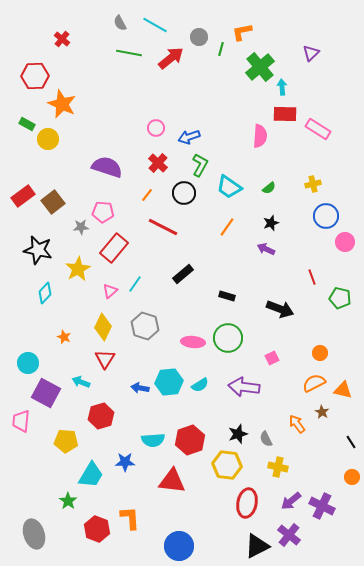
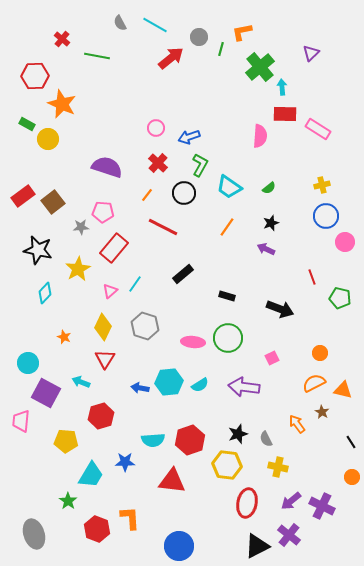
green line at (129, 53): moved 32 px left, 3 px down
yellow cross at (313, 184): moved 9 px right, 1 px down
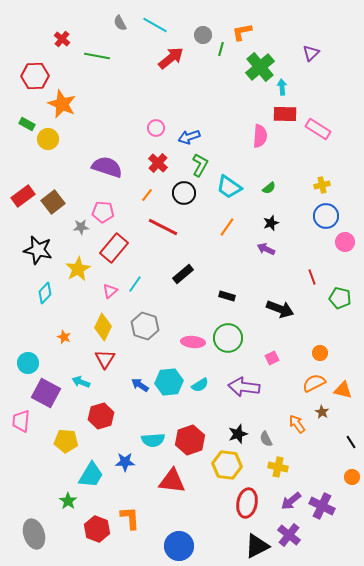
gray circle at (199, 37): moved 4 px right, 2 px up
blue arrow at (140, 388): moved 3 px up; rotated 24 degrees clockwise
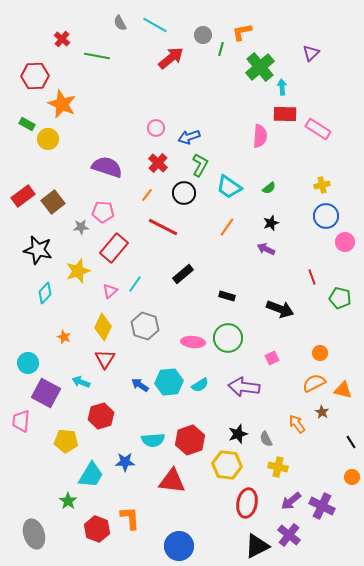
yellow star at (78, 269): moved 2 px down; rotated 10 degrees clockwise
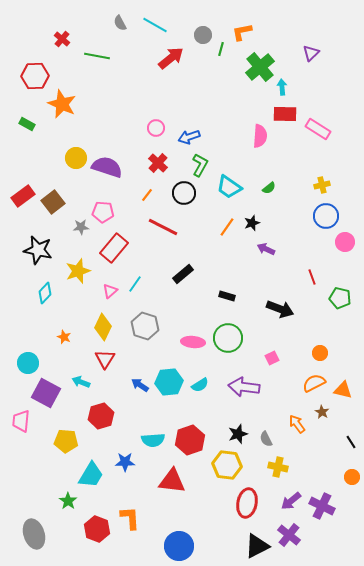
yellow circle at (48, 139): moved 28 px right, 19 px down
black star at (271, 223): moved 19 px left
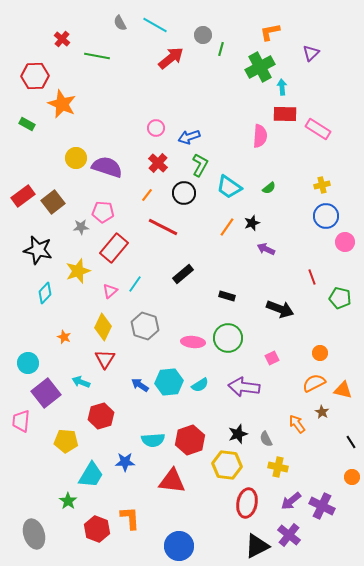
orange L-shape at (242, 32): moved 28 px right
green cross at (260, 67): rotated 12 degrees clockwise
purple square at (46, 393): rotated 24 degrees clockwise
